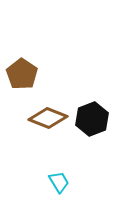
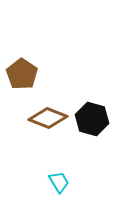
black hexagon: rotated 24 degrees counterclockwise
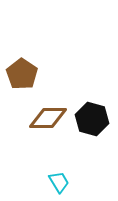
brown diamond: rotated 21 degrees counterclockwise
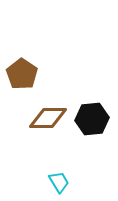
black hexagon: rotated 20 degrees counterclockwise
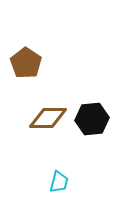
brown pentagon: moved 4 px right, 11 px up
cyan trapezoid: rotated 45 degrees clockwise
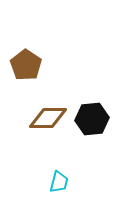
brown pentagon: moved 2 px down
